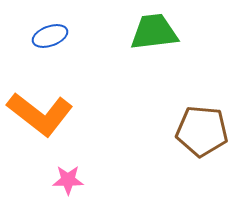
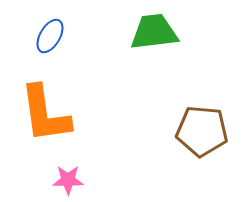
blue ellipse: rotated 40 degrees counterclockwise
orange L-shape: moved 5 px right; rotated 44 degrees clockwise
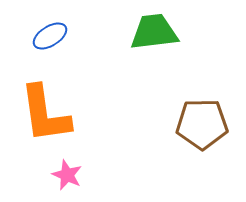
blue ellipse: rotated 28 degrees clockwise
brown pentagon: moved 7 px up; rotated 6 degrees counterclockwise
pink star: moved 1 px left, 5 px up; rotated 24 degrees clockwise
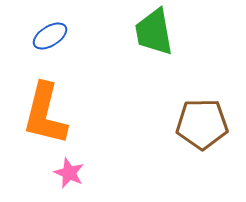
green trapezoid: rotated 93 degrees counterclockwise
orange L-shape: rotated 22 degrees clockwise
pink star: moved 2 px right, 2 px up
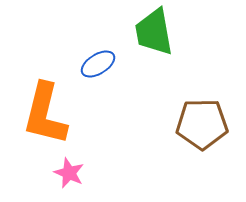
blue ellipse: moved 48 px right, 28 px down
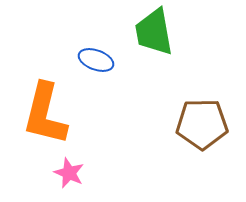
blue ellipse: moved 2 px left, 4 px up; rotated 52 degrees clockwise
